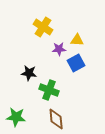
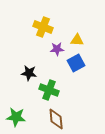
yellow cross: rotated 12 degrees counterclockwise
purple star: moved 2 px left
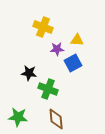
blue square: moved 3 px left
green cross: moved 1 px left, 1 px up
green star: moved 2 px right
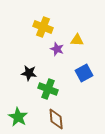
purple star: rotated 24 degrees clockwise
blue square: moved 11 px right, 10 px down
green star: rotated 24 degrees clockwise
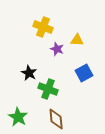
black star: rotated 21 degrees clockwise
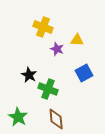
black star: moved 2 px down
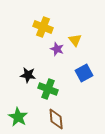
yellow triangle: moved 2 px left; rotated 48 degrees clockwise
black star: moved 1 px left; rotated 21 degrees counterclockwise
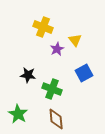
purple star: rotated 24 degrees clockwise
green cross: moved 4 px right
green star: moved 3 px up
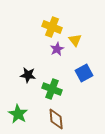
yellow cross: moved 9 px right
